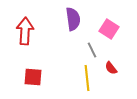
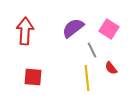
purple semicircle: moved 9 px down; rotated 120 degrees counterclockwise
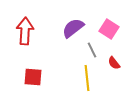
red semicircle: moved 3 px right, 5 px up
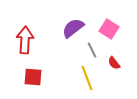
red arrow: moved 9 px down
yellow line: rotated 15 degrees counterclockwise
